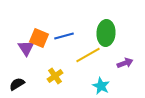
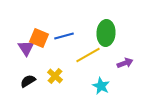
yellow cross: rotated 14 degrees counterclockwise
black semicircle: moved 11 px right, 3 px up
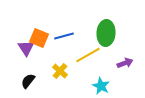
yellow cross: moved 5 px right, 5 px up
black semicircle: rotated 21 degrees counterclockwise
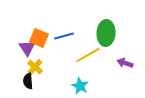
purple triangle: moved 1 px right
purple arrow: rotated 140 degrees counterclockwise
yellow cross: moved 25 px left, 4 px up
black semicircle: rotated 42 degrees counterclockwise
cyan star: moved 21 px left
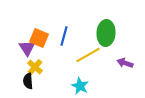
blue line: rotated 60 degrees counterclockwise
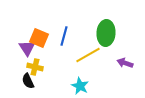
yellow cross: rotated 28 degrees counterclockwise
black semicircle: rotated 21 degrees counterclockwise
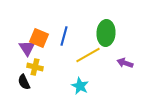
black semicircle: moved 4 px left, 1 px down
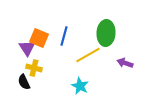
yellow cross: moved 1 px left, 1 px down
